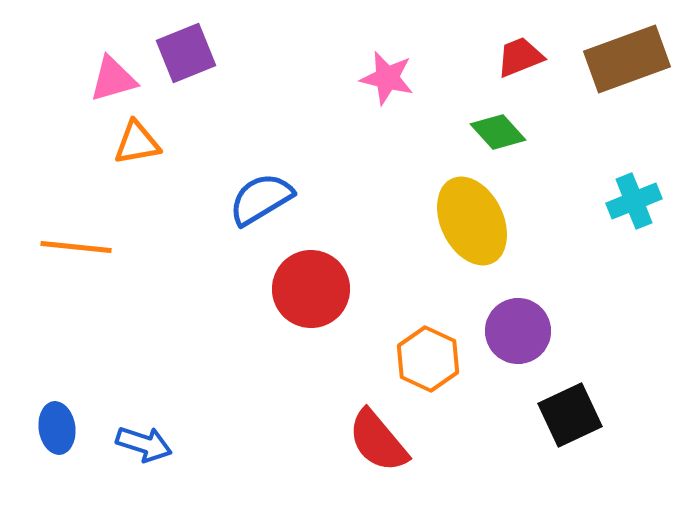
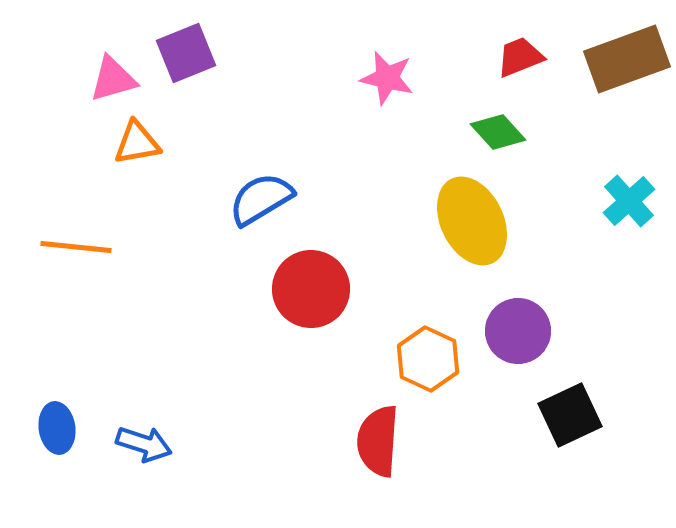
cyan cross: moved 5 px left; rotated 20 degrees counterclockwise
red semicircle: rotated 44 degrees clockwise
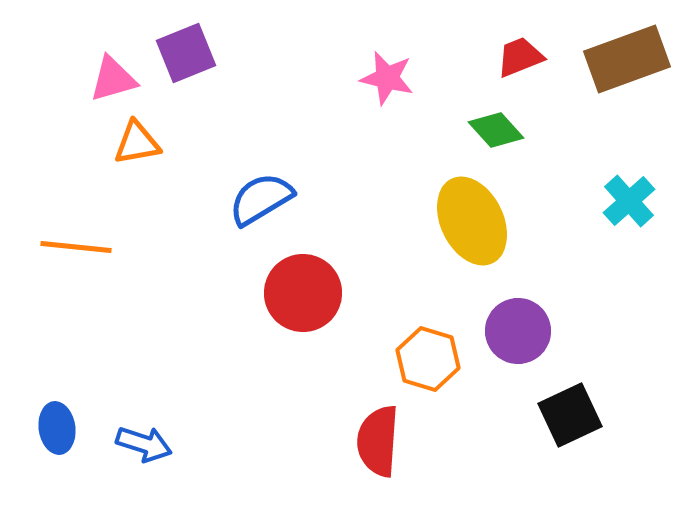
green diamond: moved 2 px left, 2 px up
red circle: moved 8 px left, 4 px down
orange hexagon: rotated 8 degrees counterclockwise
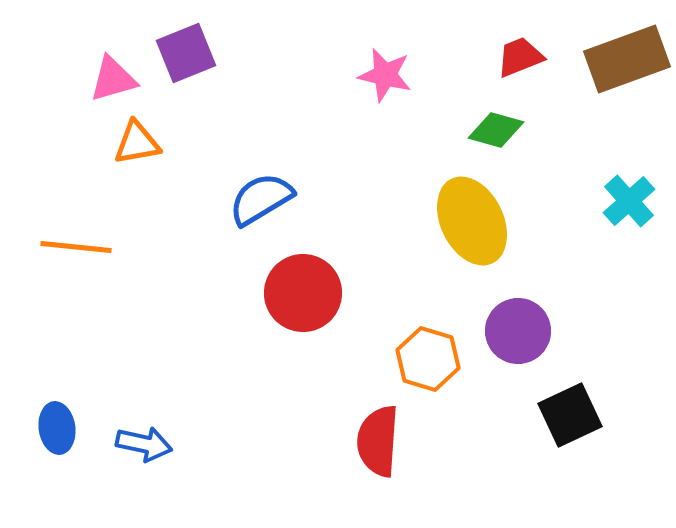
pink star: moved 2 px left, 3 px up
green diamond: rotated 32 degrees counterclockwise
blue arrow: rotated 6 degrees counterclockwise
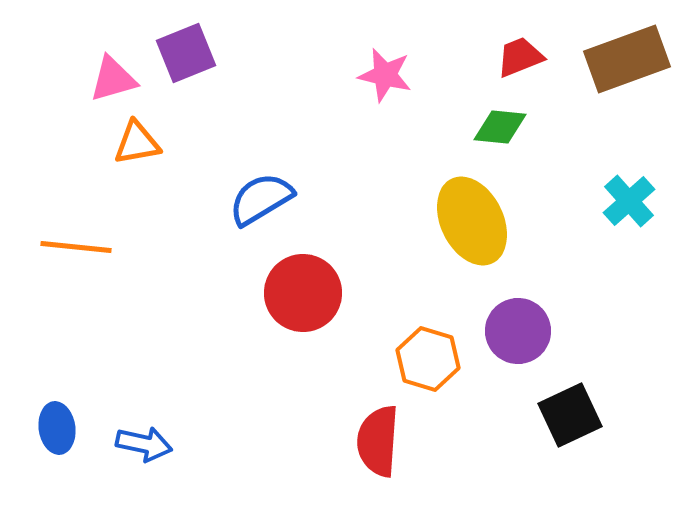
green diamond: moved 4 px right, 3 px up; rotated 10 degrees counterclockwise
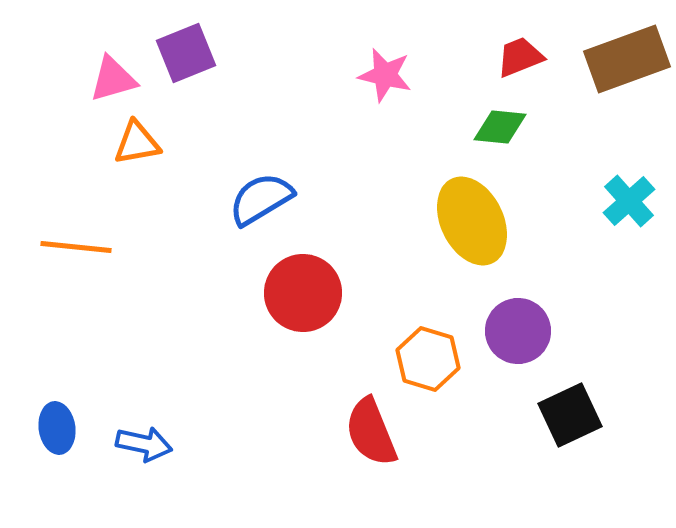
red semicircle: moved 7 px left, 9 px up; rotated 26 degrees counterclockwise
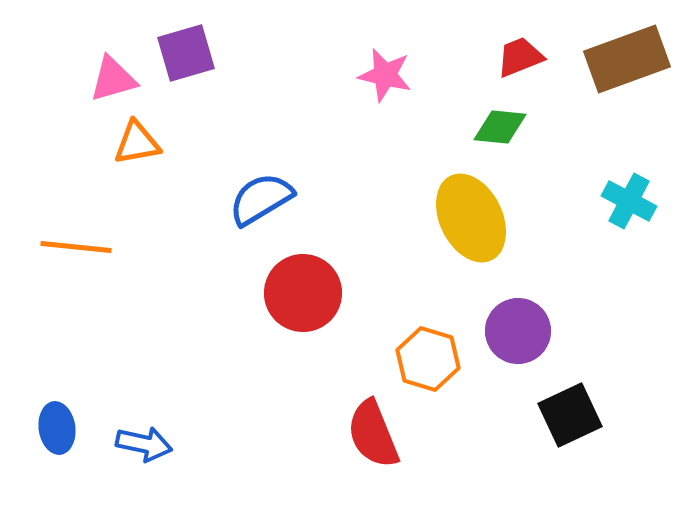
purple square: rotated 6 degrees clockwise
cyan cross: rotated 20 degrees counterclockwise
yellow ellipse: moved 1 px left, 3 px up
red semicircle: moved 2 px right, 2 px down
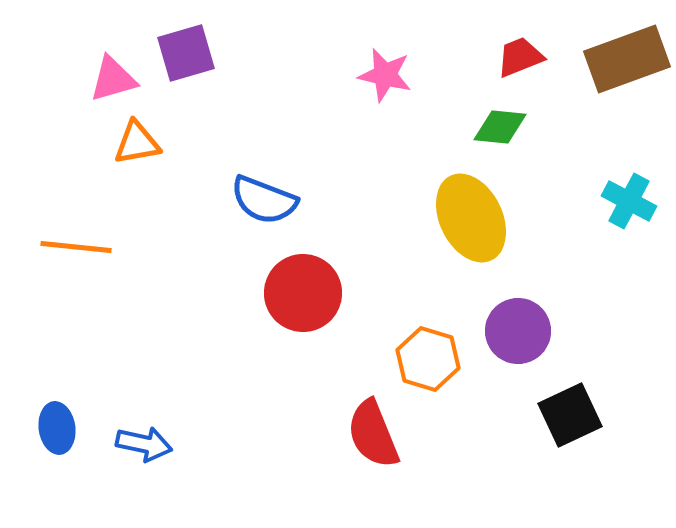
blue semicircle: moved 3 px right, 1 px down; rotated 128 degrees counterclockwise
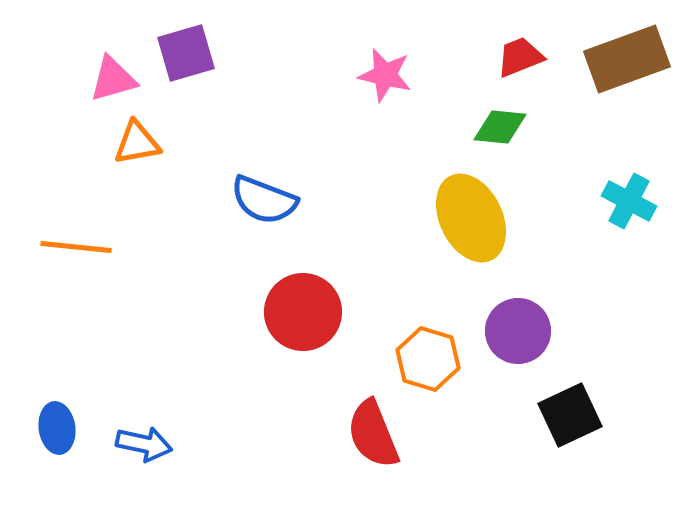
red circle: moved 19 px down
